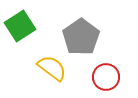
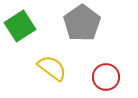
gray pentagon: moved 1 px right, 14 px up
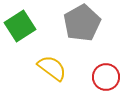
gray pentagon: rotated 6 degrees clockwise
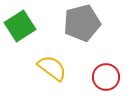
gray pentagon: rotated 15 degrees clockwise
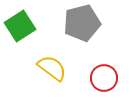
red circle: moved 2 px left, 1 px down
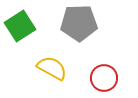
gray pentagon: moved 3 px left; rotated 12 degrees clockwise
yellow semicircle: rotated 8 degrees counterclockwise
